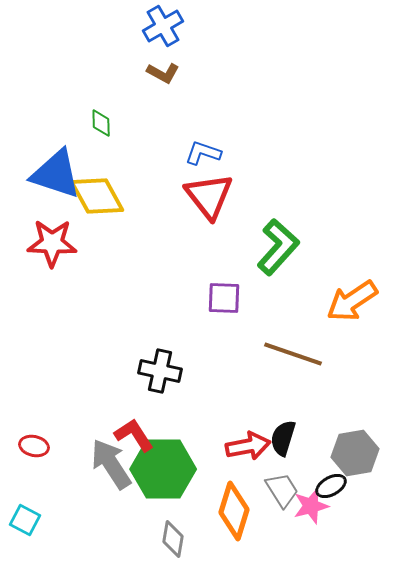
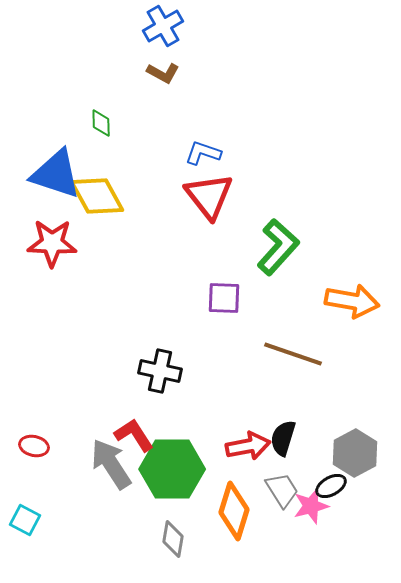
orange arrow: rotated 136 degrees counterclockwise
gray hexagon: rotated 18 degrees counterclockwise
green hexagon: moved 9 px right
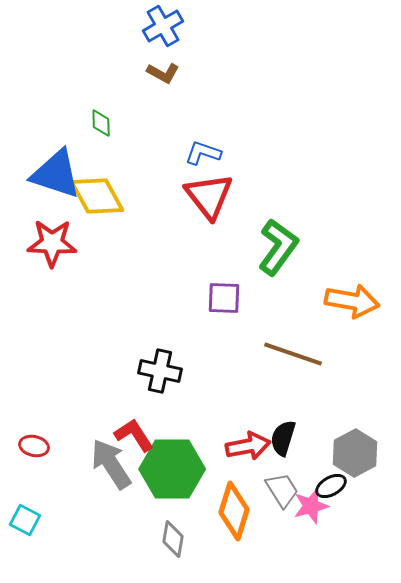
green L-shape: rotated 6 degrees counterclockwise
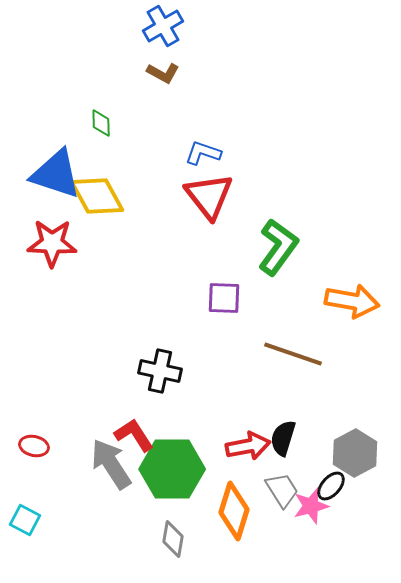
black ellipse: rotated 20 degrees counterclockwise
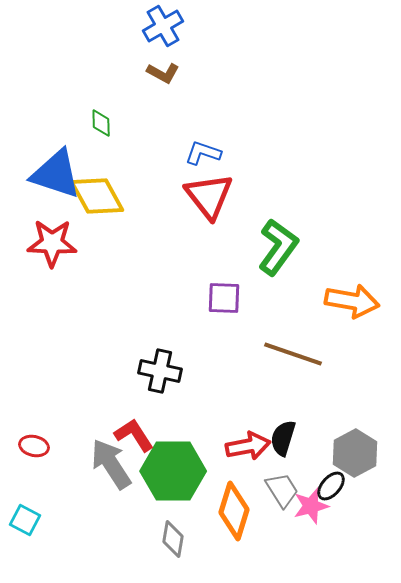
green hexagon: moved 1 px right, 2 px down
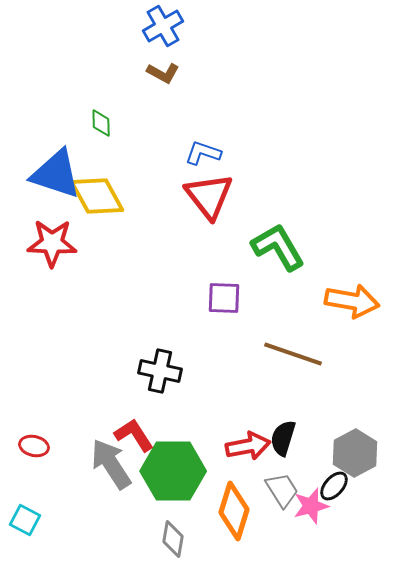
green L-shape: rotated 66 degrees counterclockwise
black ellipse: moved 3 px right
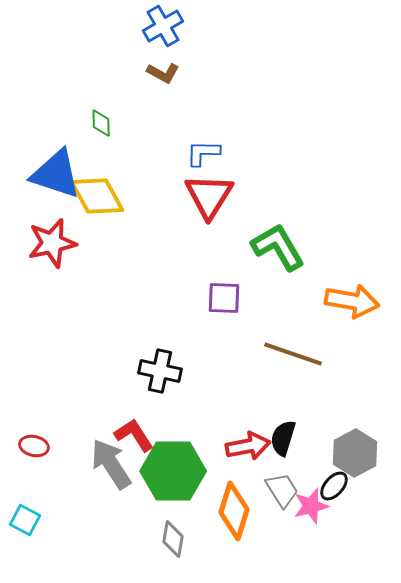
blue L-shape: rotated 18 degrees counterclockwise
red triangle: rotated 10 degrees clockwise
red star: rotated 15 degrees counterclockwise
